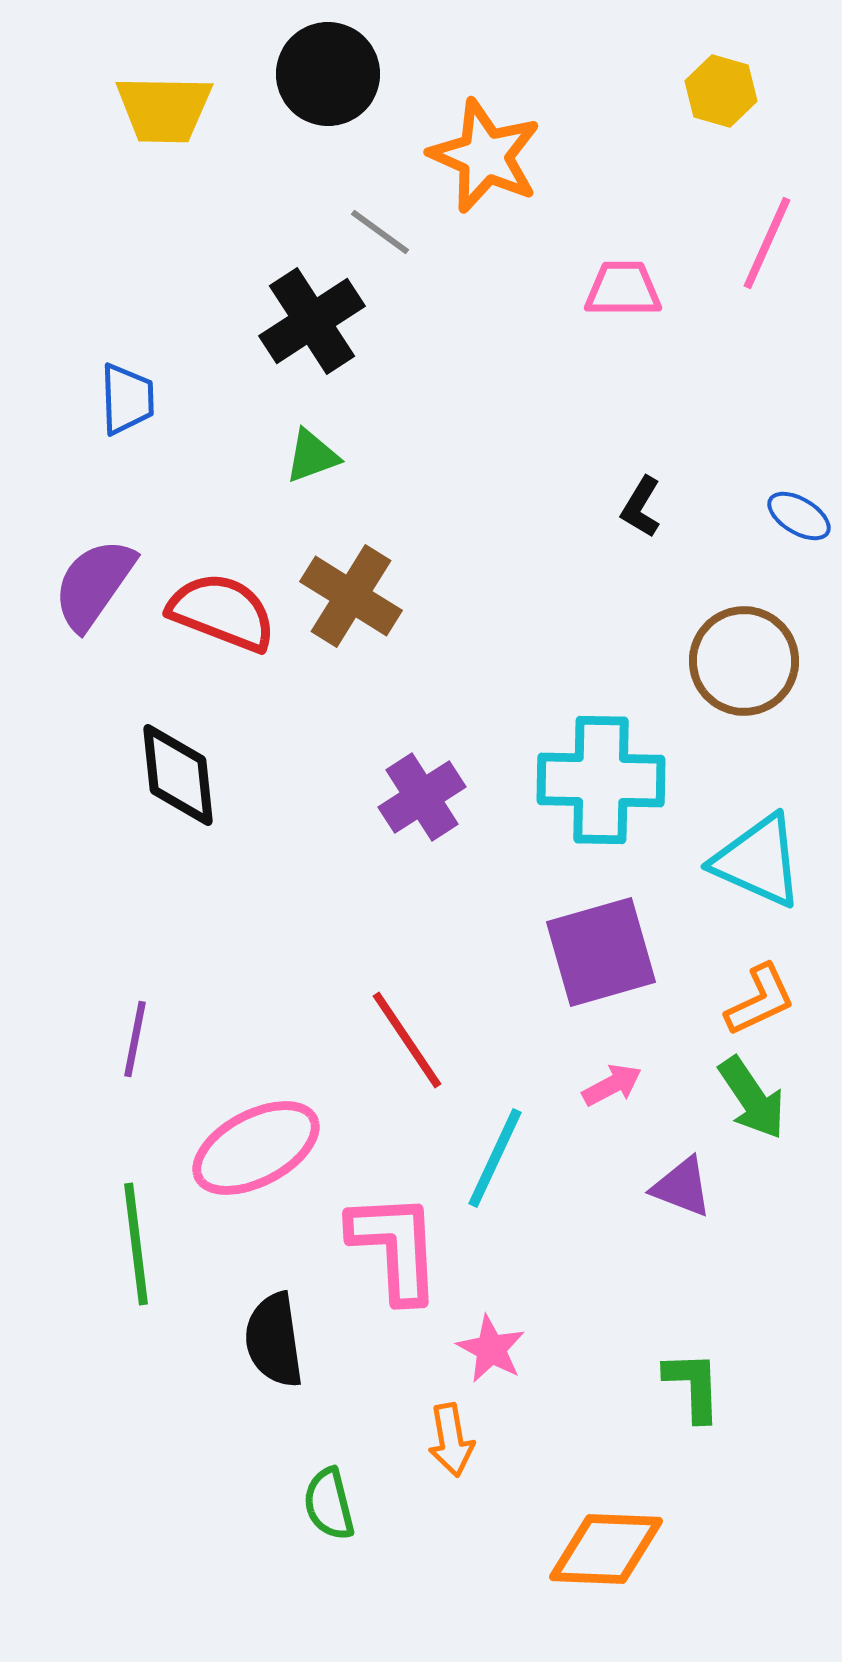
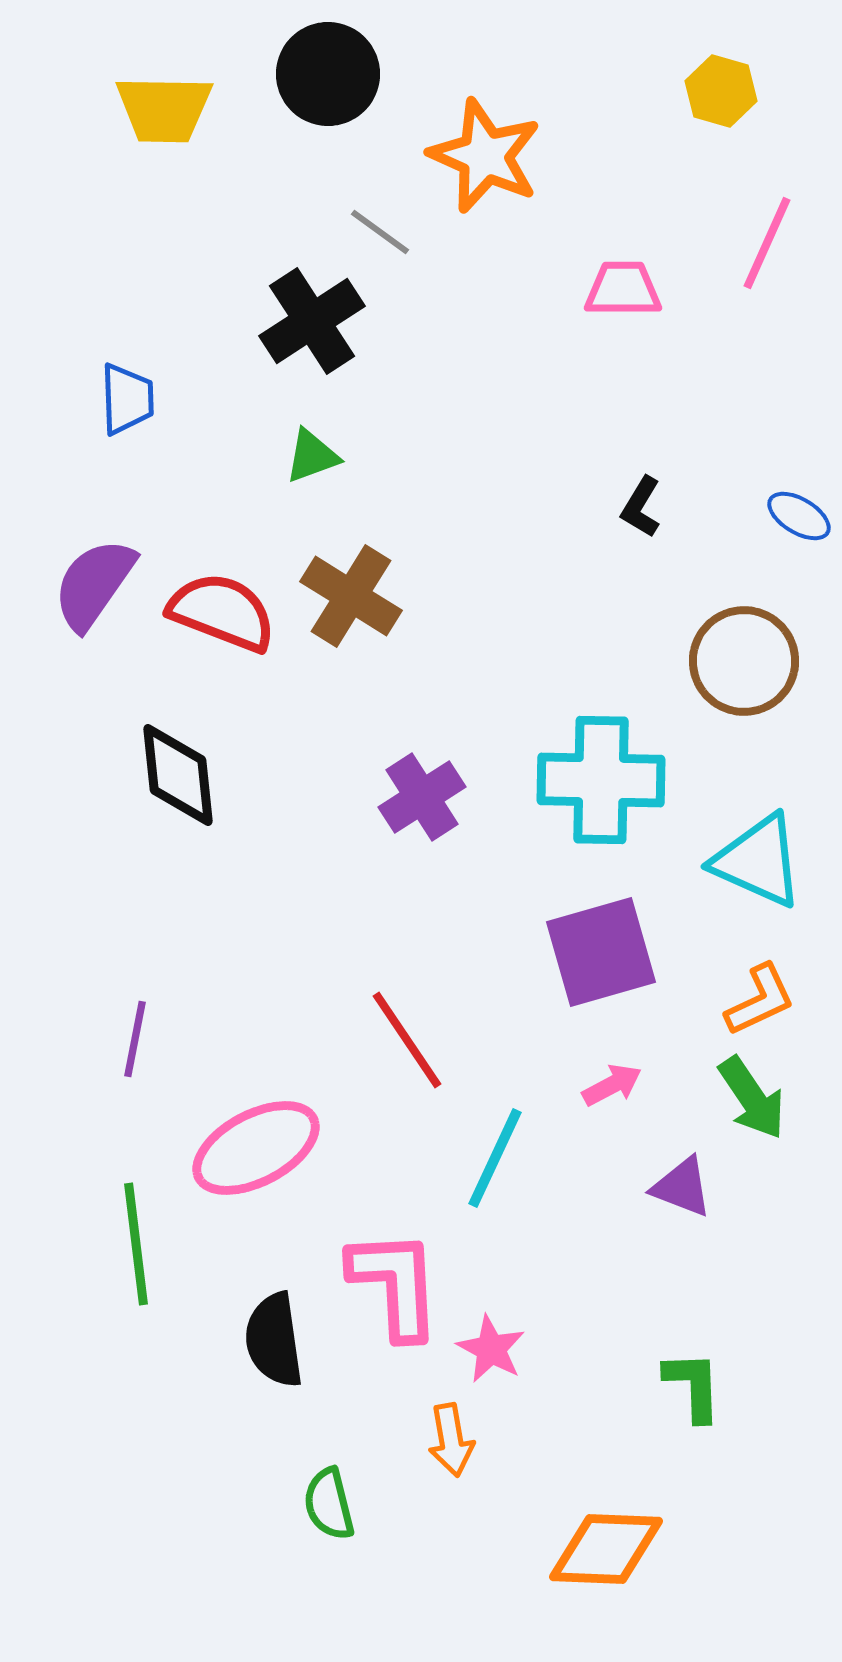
pink L-shape: moved 37 px down
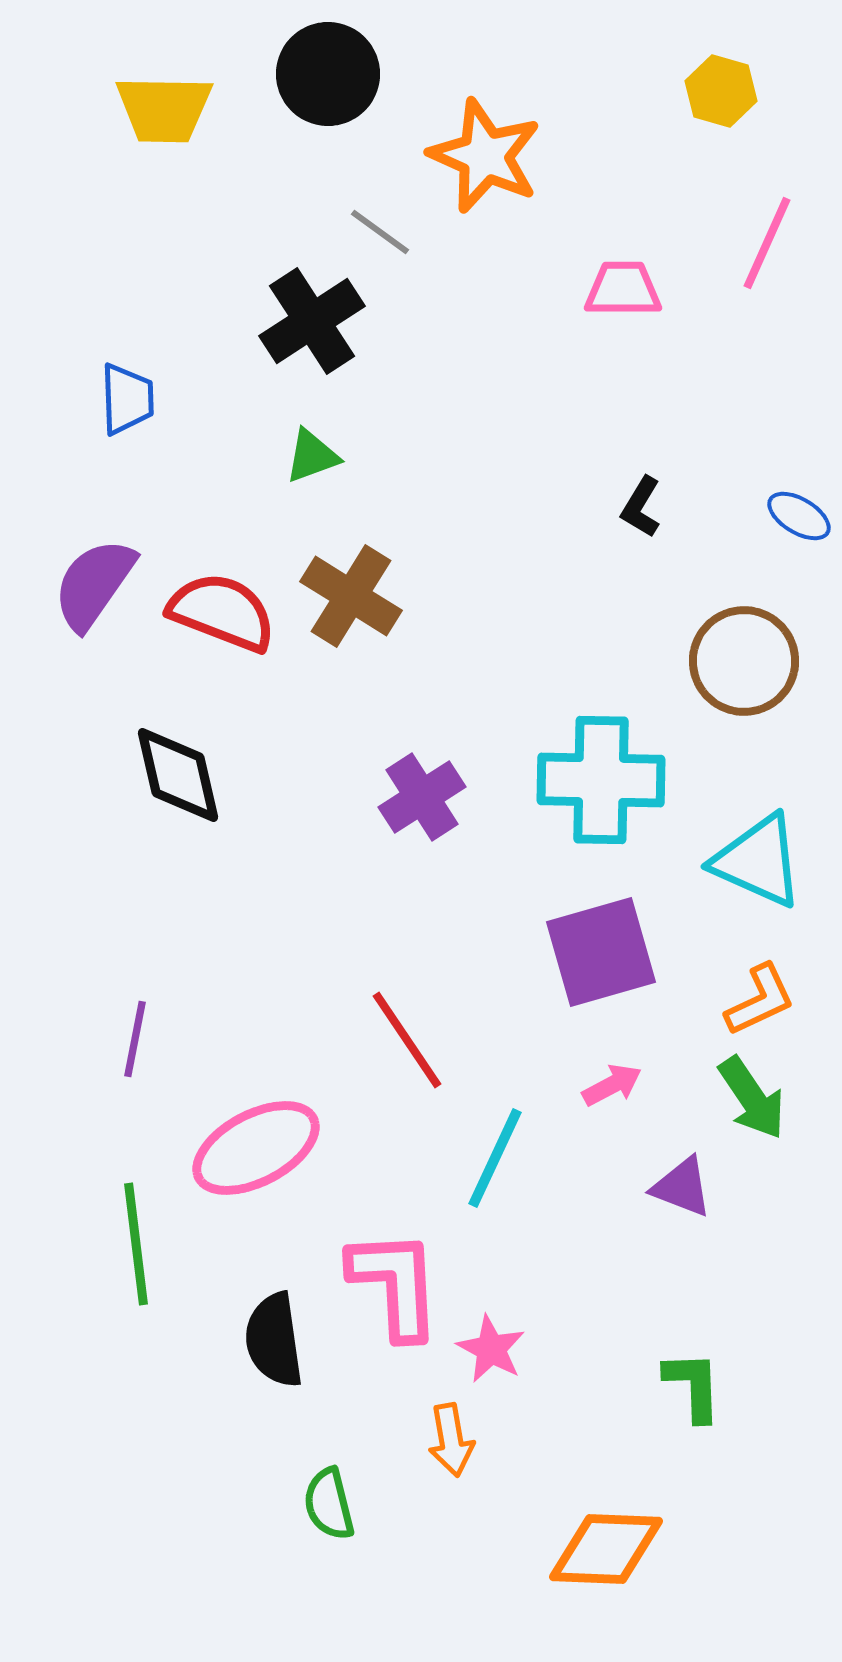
black diamond: rotated 7 degrees counterclockwise
